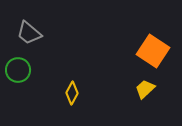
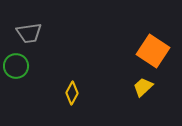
gray trapezoid: rotated 48 degrees counterclockwise
green circle: moved 2 px left, 4 px up
yellow trapezoid: moved 2 px left, 2 px up
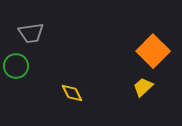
gray trapezoid: moved 2 px right
orange square: rotated 12 degrees clockwise
yellow diamond: rotated 55 degrees counterclockwise
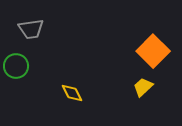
gray trapezoid: moved 4 px up
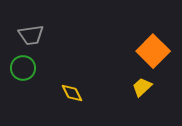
gray trapezoid: moved 6 px down
green circle: moved 7 px right, 2 px down
yellow trapezoid: moved 1 px left
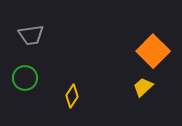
green circle: moved 2 px right, 10 px down
yellow trapezoid: moved 1 px right
yellow diamond: moved 3 px down; rotated 60 degrees clockwise
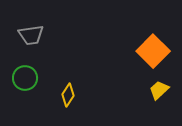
yellow trapezoid: moved 16 px right, 3 px down
yellow diamond: moved 4 px left, 1 px up
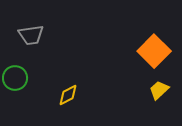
orange square: moved 1 px right
green circle: moved 10 px left
yellow diamond: rotated 30 degrees clockwise
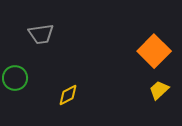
gray trapezoid: moved 10 px right, 1 px up
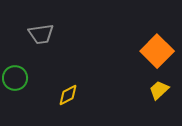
orange square: moved 3 px right
